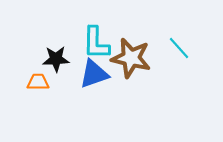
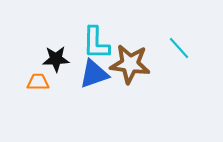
brown star: moved 1 px left, 6 px down; rotated 6 degrees counterclockwise
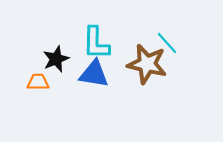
cyan line: moved 12 px left, 5 px up
black star: rotated 20 degrees counterclockwise
brown star: moved 17 px right; rotated 6 degrees clockwise
blue triangle: rotated 28 degrees clockwise
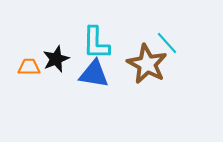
brown star: rotated 15 degrees clockwise
orange trapezoid: moved 9 px left, 15 px up
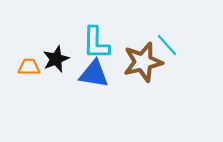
cyan line: moved 2 px down
brown star: moved 4 px left, 2 px up; rotated 30 degrees clockwise
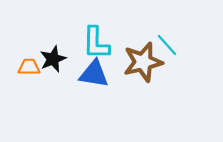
black star: moved 3 px left
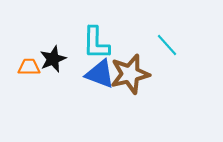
brown star: moved 13 px left, 12 px down
blue triangle: moved 6 px right; rotated 12 degrees clockwise
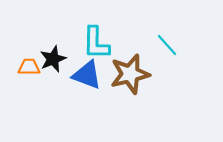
blue triangle: moved 13 px left, 1 px down
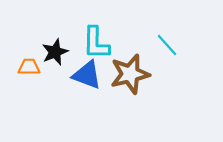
black star: moved 2 px right, 7 px up
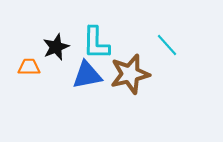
black star: moved 1 px right, 5 px up
blue triangle: rotated 32 degrees counterclockwise
